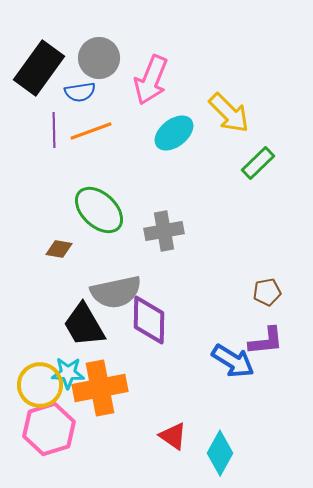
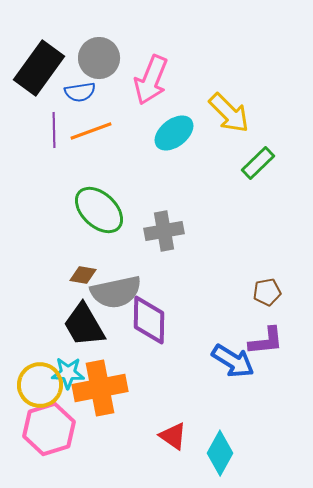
brown diamond: moved 24 px right, 26 px down
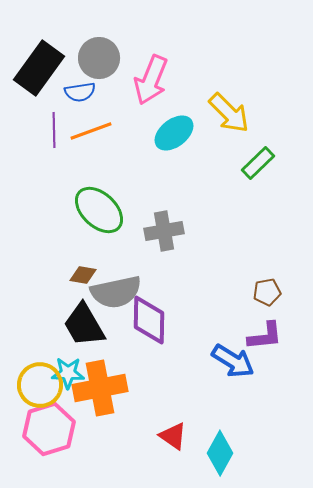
purple L-shape: moved 1 px left, 5 px up
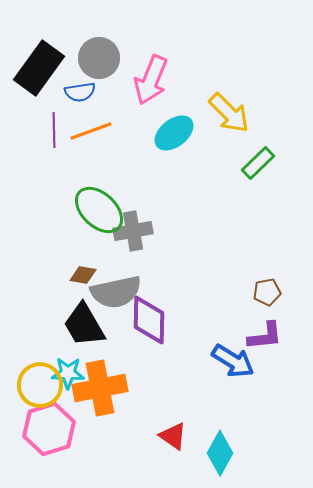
gray cross: moved 31 px left
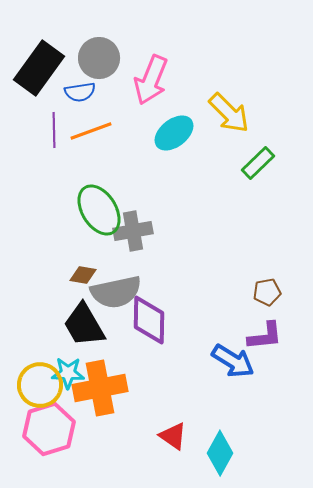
green ellipse: rotated 15 degrees clockwise
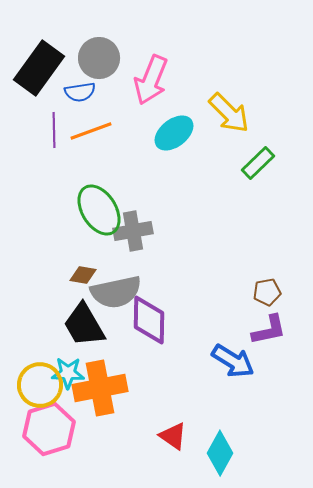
purple L-shape: moved 4 px right, 6 px up; rotated 6 degrees counterclockwise
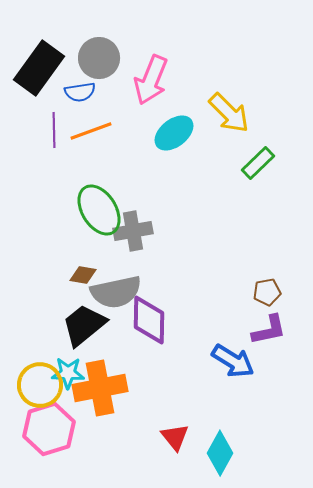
black trapezoid: rotated 81 degrees clockwise
red triangle: moved 2 px right, 1 px down; rotated 16 degrees clockwise
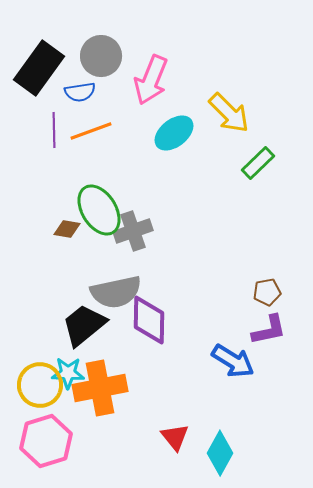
gray circle: moved 2 px right, 2 px up
gray cross: rotated 9 degrees counterclockwise
brown diamond: moved 16 px left, 46 px up
pink hexagon: moved 3 px left, 12 px down
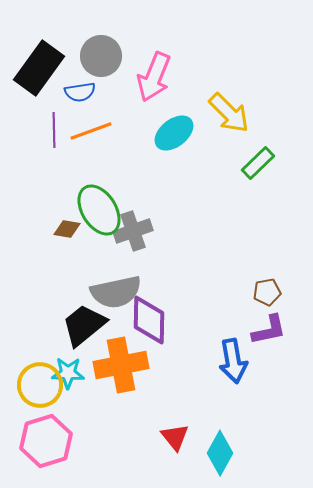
pink arrow: moved 3 px right, 3 px up
blue arrow: rotated 48 degrees clockwise
orange cross: moved 21 px right, 23 px up
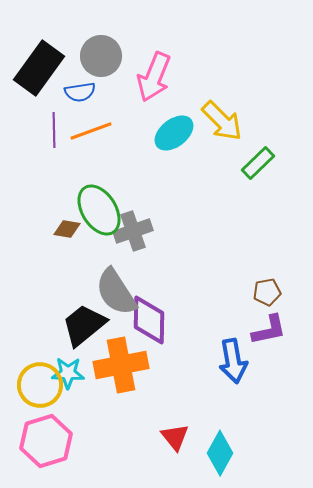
yellow arrow: moved 7 px left, 8 px down
gray semicircle: rotated 69 degrees clockwise
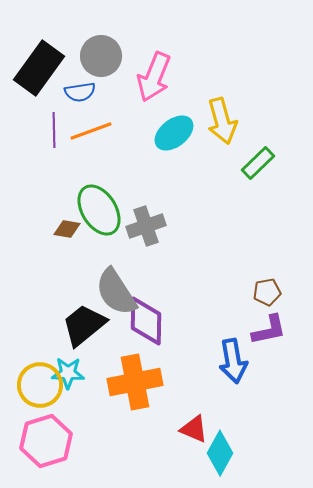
yellow arrow: rotated 30 degrees clockwise
gray cross: moved 13 px right, 5 px up
purple diamond: moved 3 px left, 1 px down
orange cross: moved 14 px right, 17 px down
red triangle: moved 19 px right, 8 px up; rotated 28 degrees counterclockwise
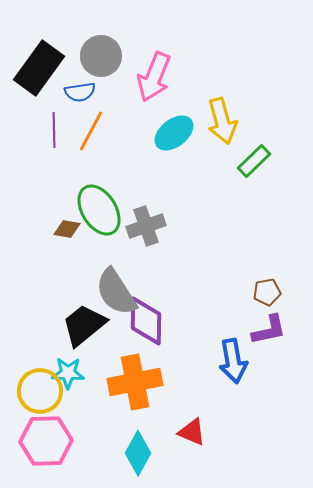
orange line: rotated 42 degrees counterclockwise
green rectangle: moved 4 px left, 2 px up
yellow circle: moved 6 px down
red triangle: moved 2 px left, 3 px down
pink hexagon: rotated 15 degrees clockwise
cyan diamond: moved 82 px left
